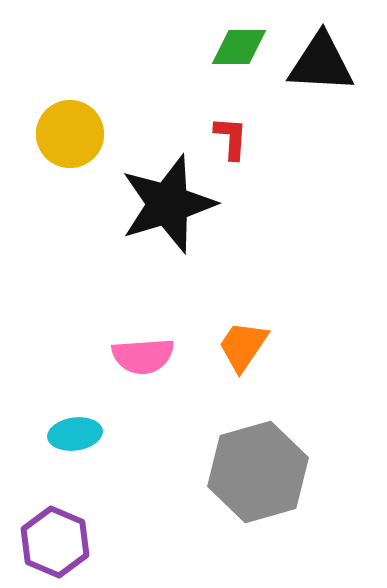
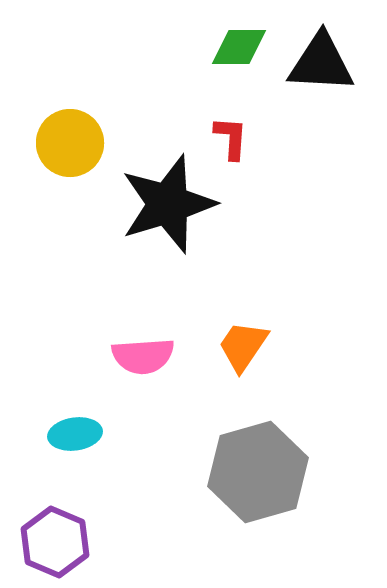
yellow circle: moved 9 px down
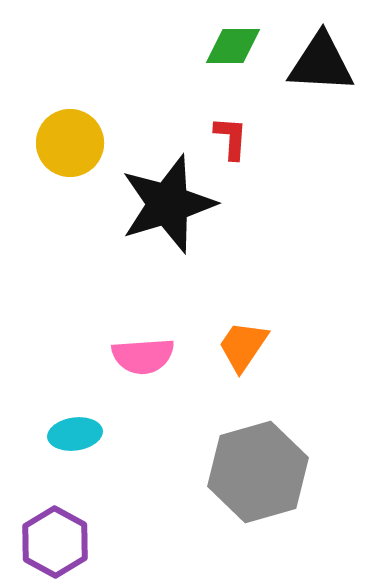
green diamond: moved 6 px left, 1 px up
purple hexagon: rotated 6 degrees clockwise
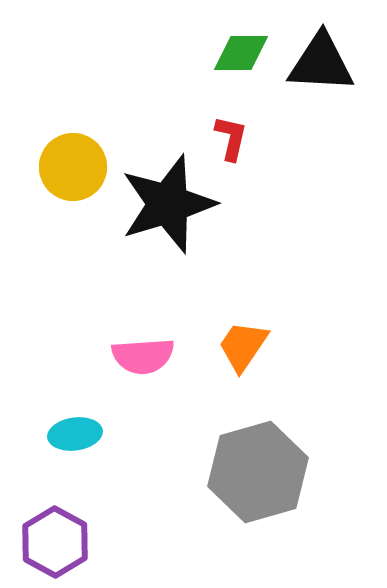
green diamond: moved 8 px right, 7 px down
red L-shape: rotated 9 degrees clockwise
yellow circle: moved 3 px right, 24 px down
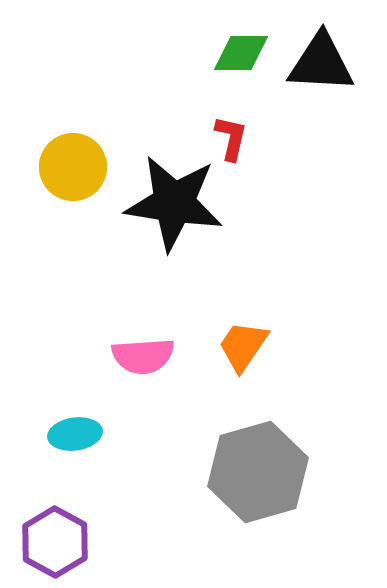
black star: moved 6 px right, 1 px up; rotated 26 degrees clockwise
